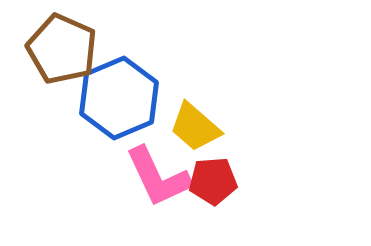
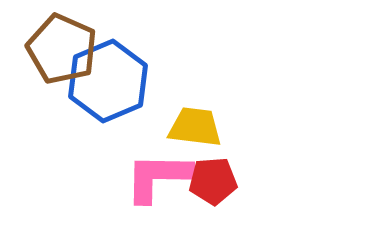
blue hexagon: moved 11 px left, 17 px up
yellow trapezoid: rotated 146 degrees clockwise
pink L-shape: rotated 116 degrees clockwise
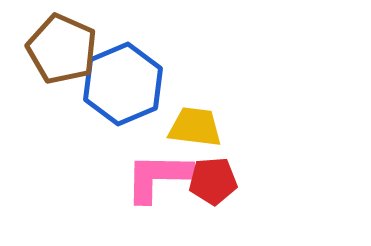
blue hexagon: moved 15 px right, 3 px down
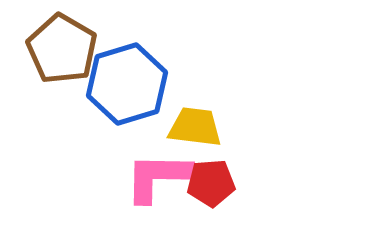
brown pentagon: rotated 6 degrees clockwise
blue hexagon: moved 4 px right; rotated 6 degrees clockwise
red pentagon: moved 2 px left, 2 px down
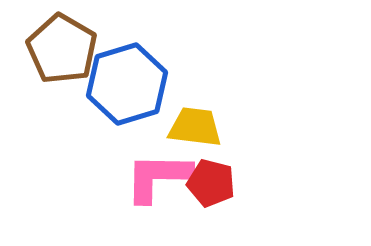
red pentagon: rotated 18 degrees clockwise
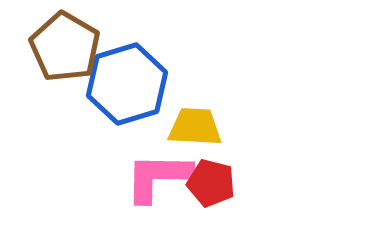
brown pentagon: moved 3 px right, 2 px up
yellow trapezoid: rotated 4 degrees counterclockwise
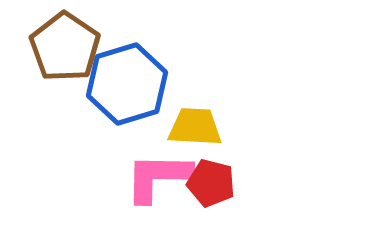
brown pentagon: rotated 4 degrees clockwise
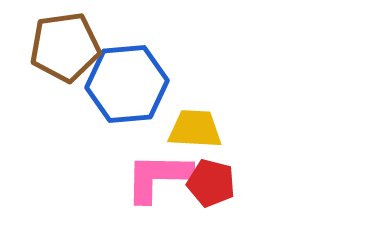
brown pentagon: rotated 30 degrees clockwise
blue hexagon: rotated 12 degrees clockwise
yellow trapezoid: moved 2 px down
